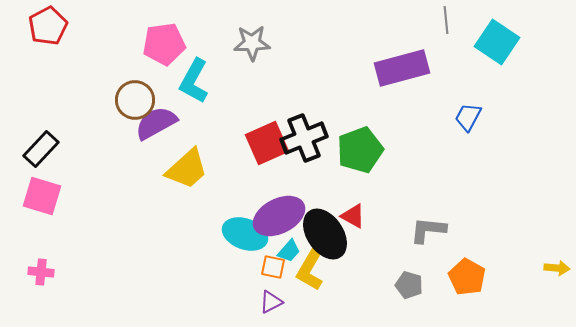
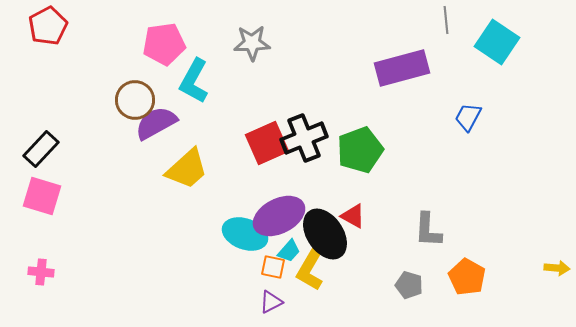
gray L-shape: rotated 93 degrees counterclockwise
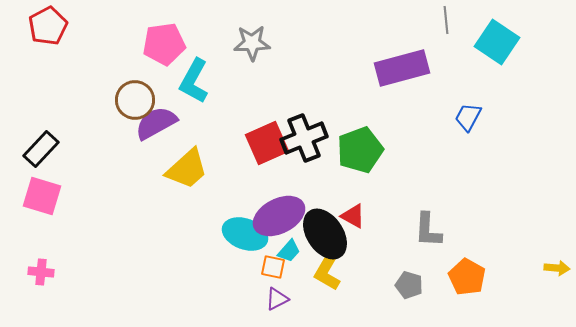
yellow L-shape: moved 18 px right
purple triangle: moved 6 px right, 3 px up
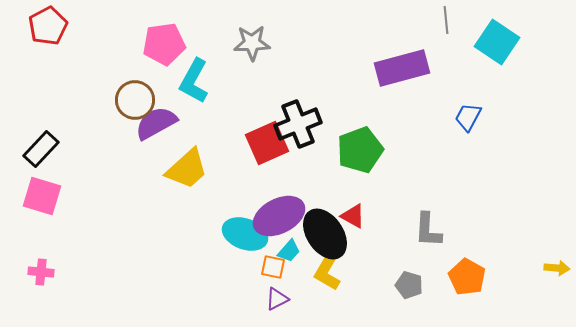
black cross: moved 6 px left, 14 px up
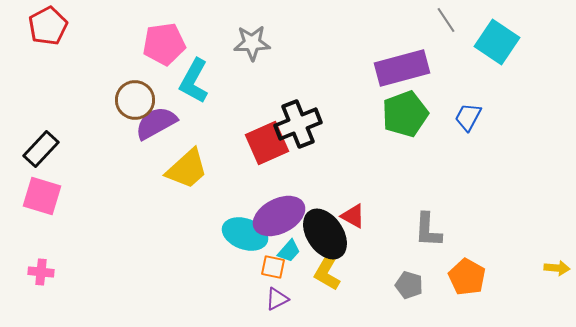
gray line: rotated 28 degrees counterclockwise
green pentagon: moved 45 px right, 36 px up
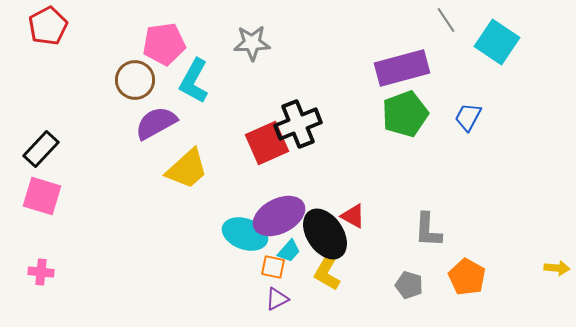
brown circle: moved 20 px up
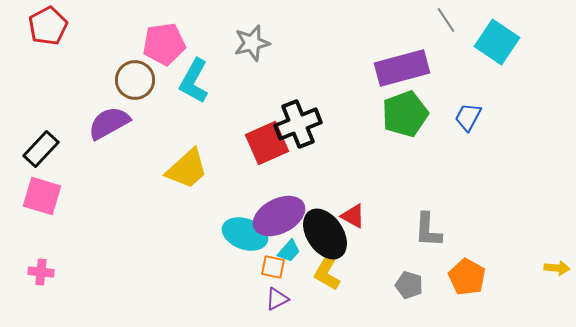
gray star: rotated 12 degrees counterclockwise
purple semicircle: moved 47 px left
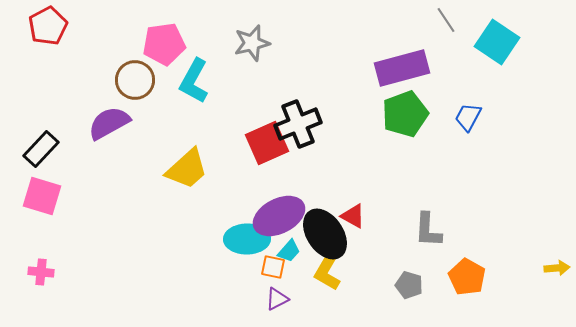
cyan ellipse: moved 2 px right, 5 px down; rotated 21 degrees counterclockwise
yellow arrow: rotated 10 degrees counterclockwise
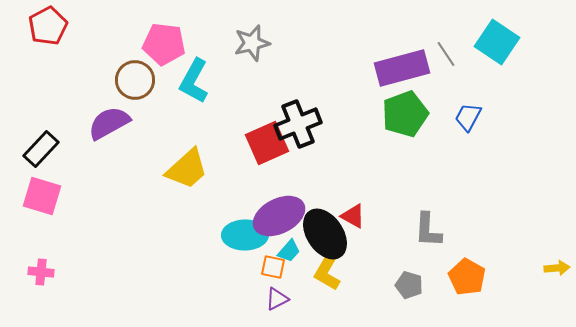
gray line: moved 34 px down
pink pentagon: rotated 15 degrees clockwise
cyan ellipse: moved 2 px left, 4 px up
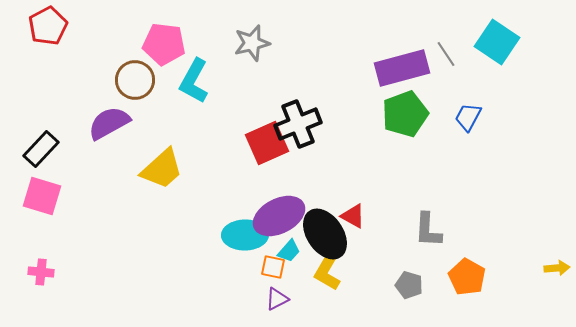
yellow trapezoid: moved 25 px left
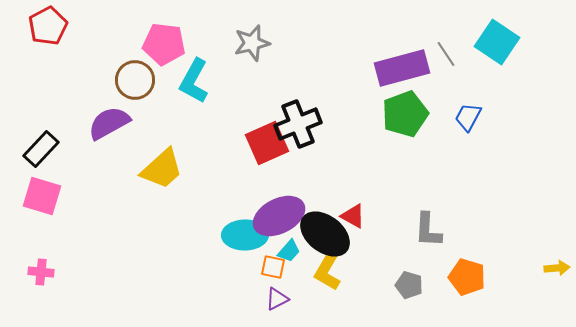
black ellipse: rotated 18 degrees counterclockwise
orange pentagon: rotated 12 degrees counterclockwise
